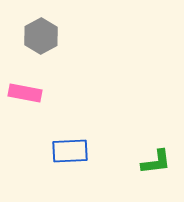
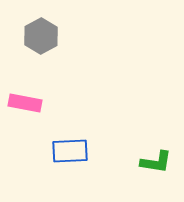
pink rectangle: moved 10 px down
green L-shape: rotated 16 degrees clockwise
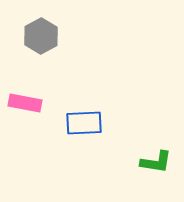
blue rectangle: moved 14 px right, 28 px up
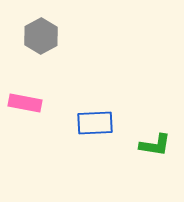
blue rectangle: moved 11 px right
green L-shape: moved 1 px left, 17 px up
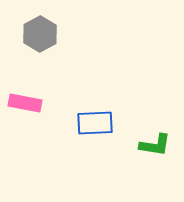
gray hexagon: moved 1 px left, 2 px up
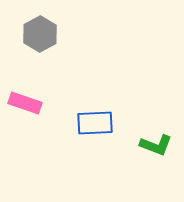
pink rectangle: rotated 8 degrees clockwise
green L-shape: moved 1 px right; rotated 12 degrees clockwise
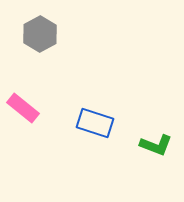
pink rectangle: moved 2 px left, 5 px down; rotated 20 degrees clockwise
blue rectangle: rotated 21 degrees clockwise
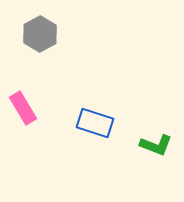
pink rectangle: rotated 20 degrees clockwise
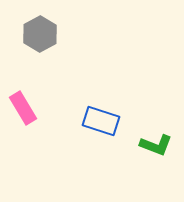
blue rectangle: moved 6 px right, 2 px up
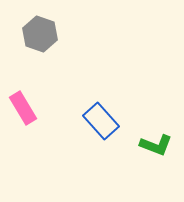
gray hexagon: rotated 12 degrees counterclockwise
blue rectangle: rotated 30 degrees clockwise
